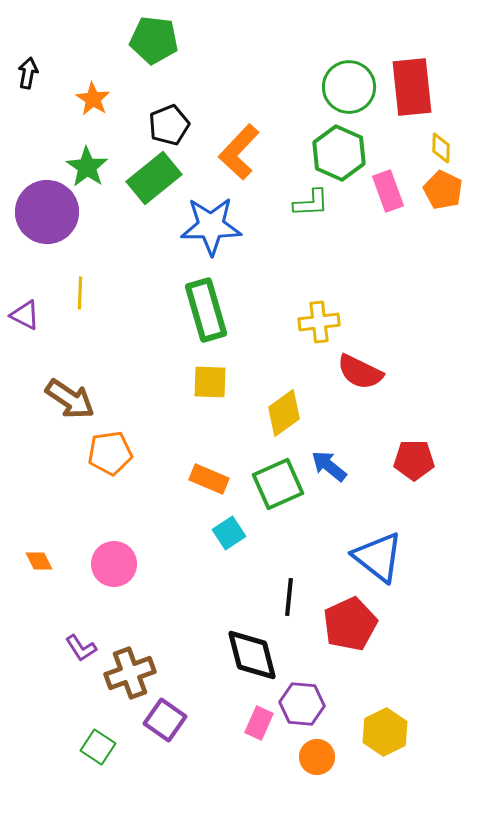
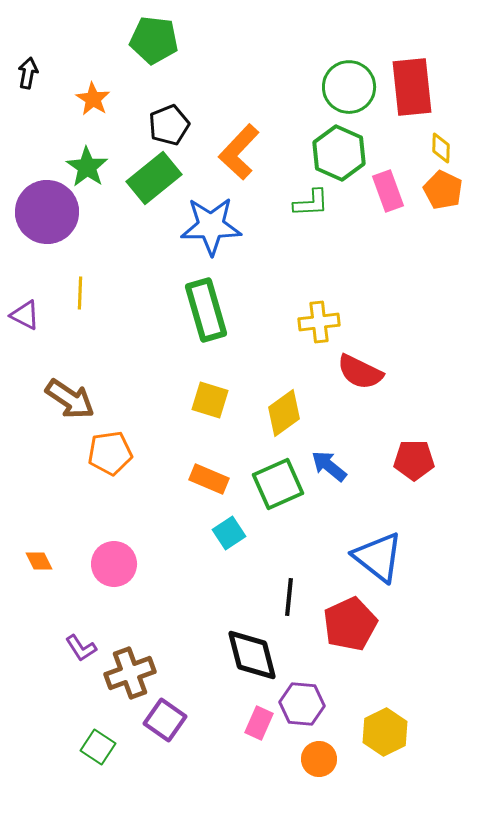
yellow square at (210, 382): moved 18 px down; rotated 15 degrees clockwise
orange circle at (317, 757): moved 2 px right, 2 px down
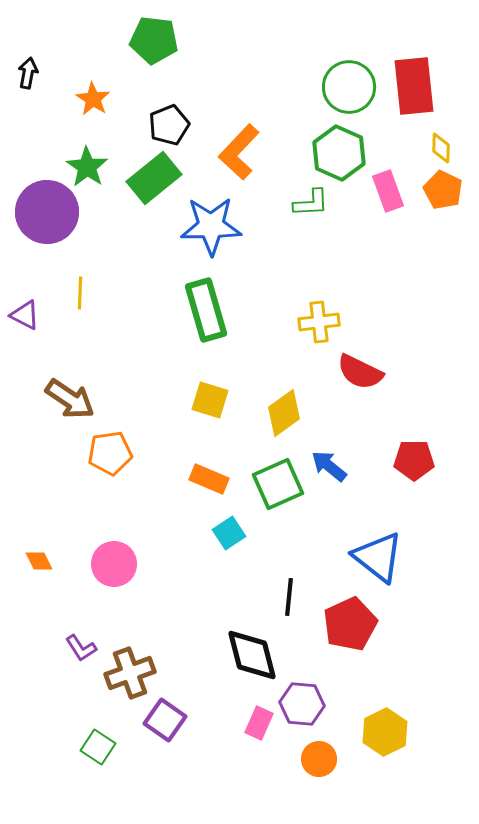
red rectangle at (412, 87): moved 2 px right, 1 px up
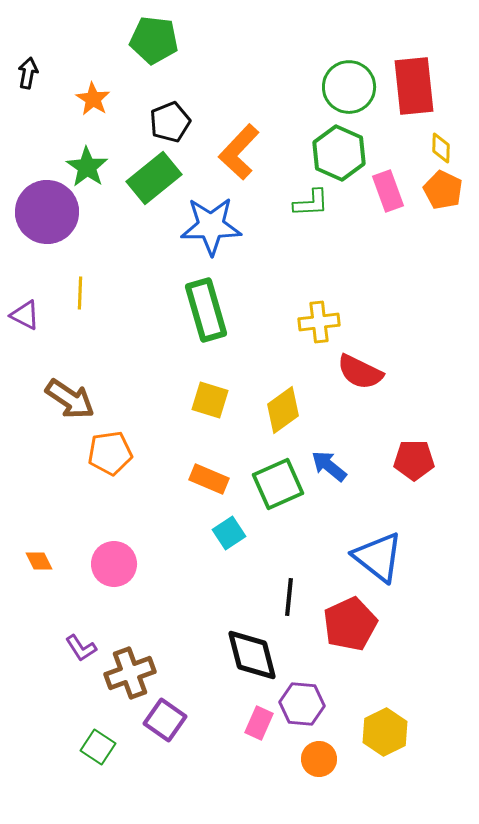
black pentagon at (169, 125): moved 1 px right, 3 px up
yellow diamond at (284, 413): moved 1 px left, 3 px up
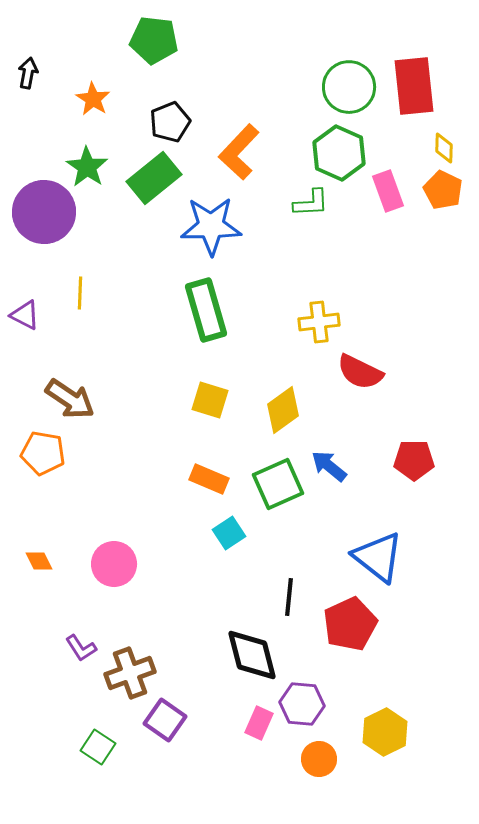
yellow diamond at (441, 148): moved 3 px right
purple circle at (47, 212): moved 3 px left
orange pentagon at (110, 453): moved 67 px left; rotated 18 degrees clockwise
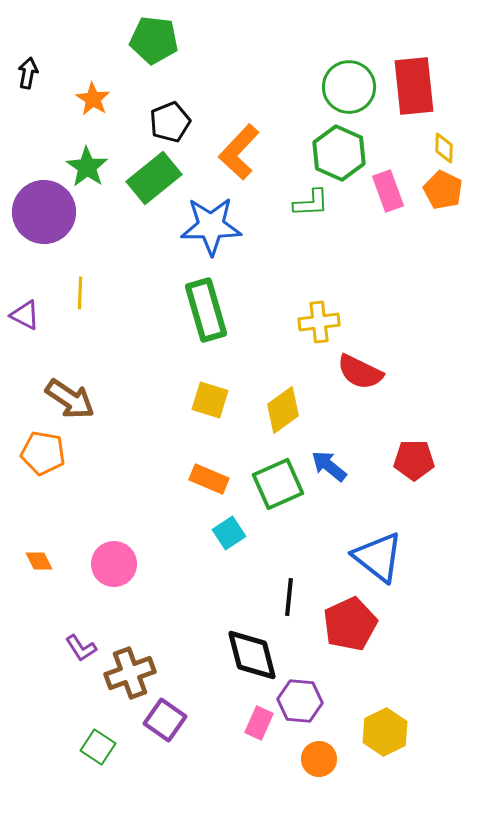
purple hexagon at (302, 704): moved 2 px left, 3 px up
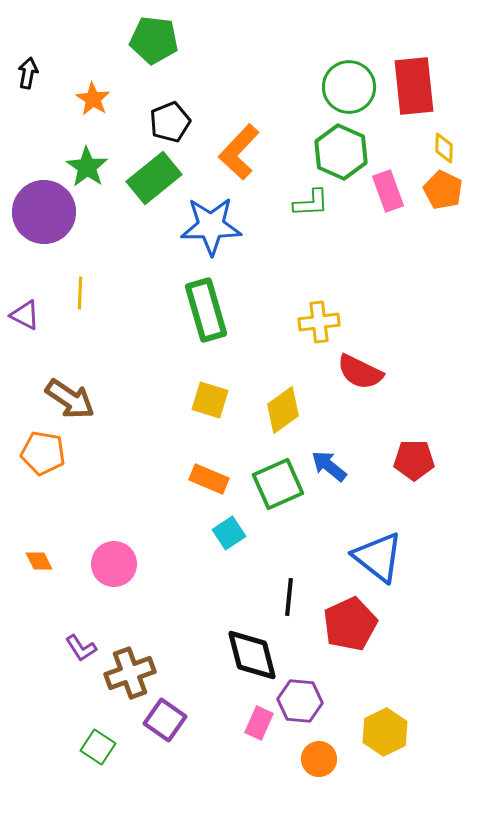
green hexagon at (339, 153): moved 2 px right, 1 px up
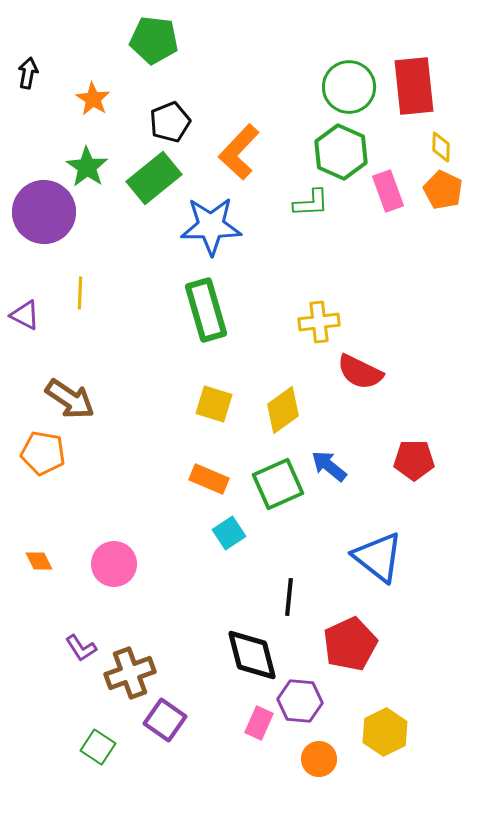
yellow diamond at (444, 148): moved 3 px left, 1 px up
yellow square at (210, 400): moved 4 px right, 4 px down
red pentagon at (350, 624): moved 20 px down
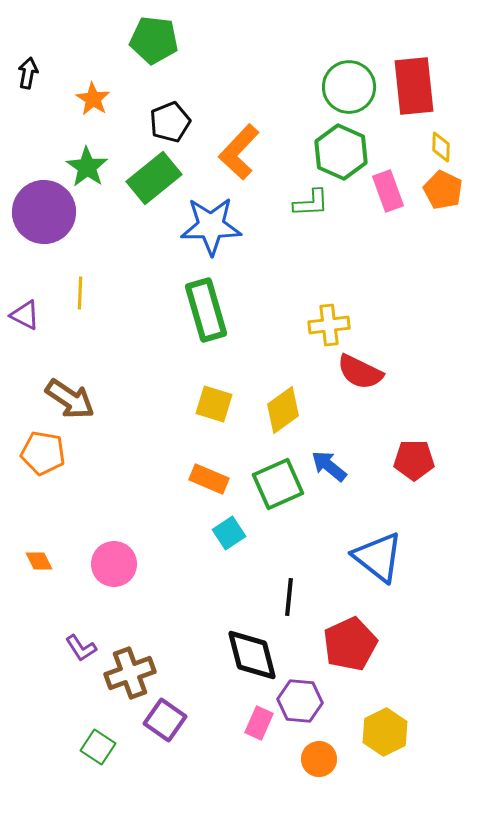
yellow cross at (319, 322): moved 10 px right, 3 px down
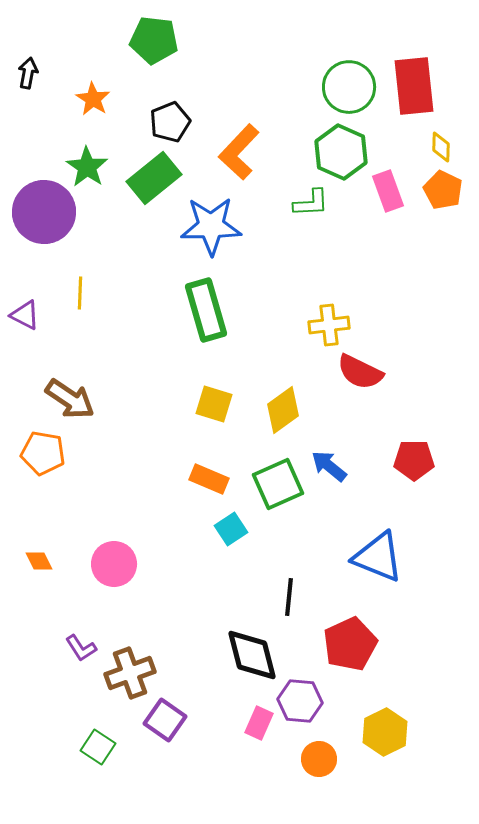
cyan square at (229, 533): moved 2 px right, 4 px up
blue triangle at (378, 557): rotated 16 degrees counterclockwise
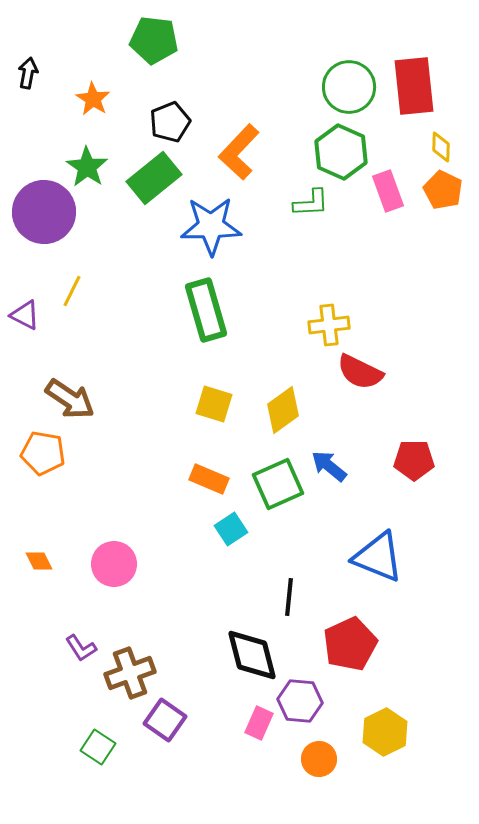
yellow line at (80, 293): moved 8 px left, 2 px up; rotated 24 degrees clockwise
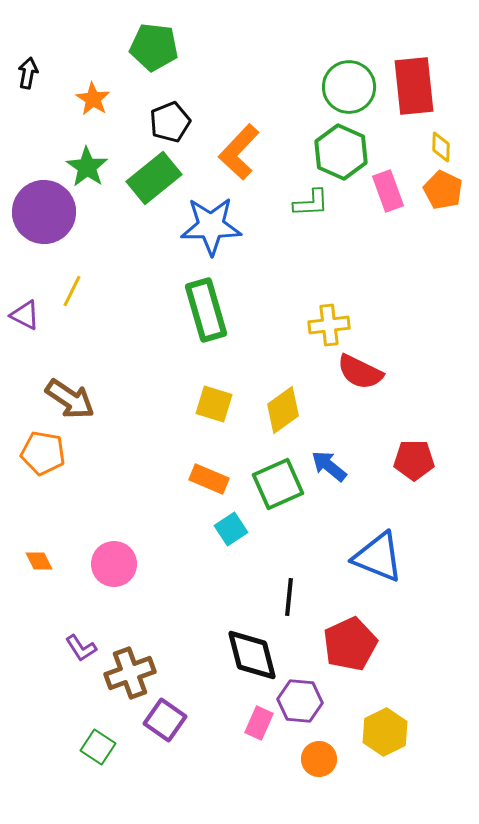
green pentagon at (154, 40): moved 7 px down
